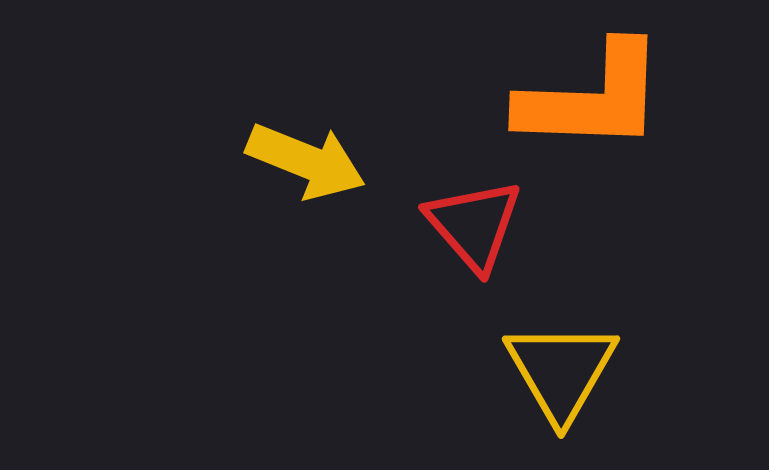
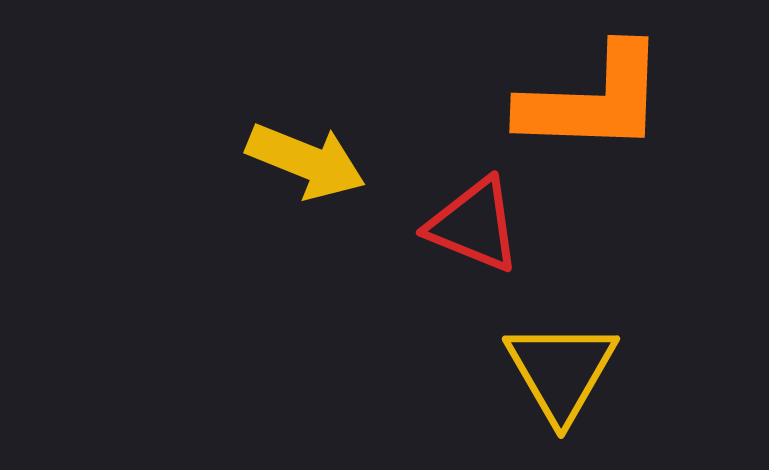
orange L-shape: moved 1 px right, 2 px down
red triangle: rotated 27 degrees counterclockwise
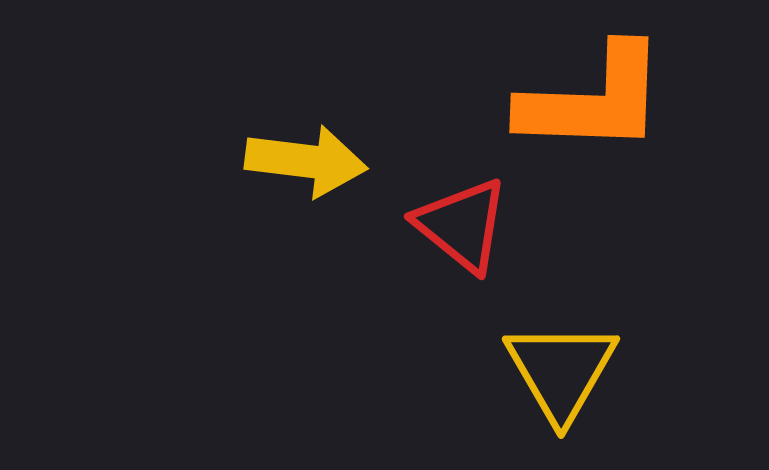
yellow arrow: rotated 15 degrees counterclockwise
red triangle: moved 12 px left; rotated 17 degrees clockwise
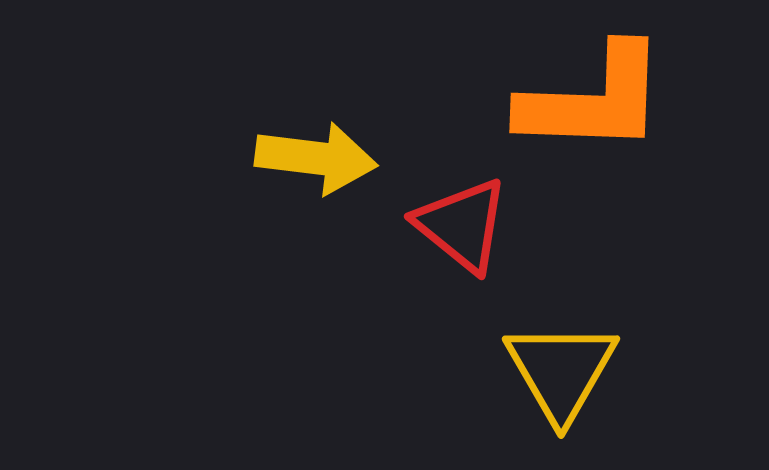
yellow arrow: moved 10 px right, 3 px up
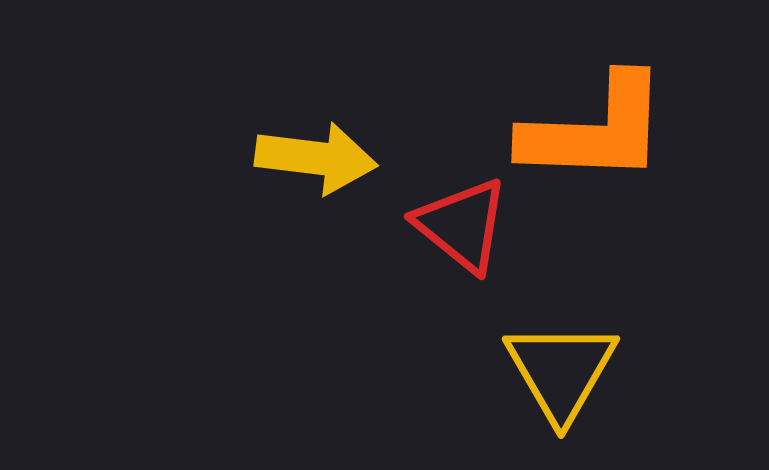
orange L-shape: moved 2 px right, 30 px down
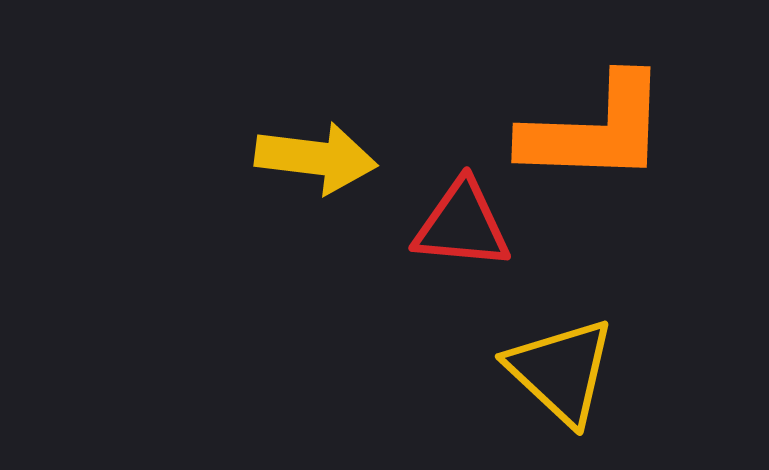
red triangle: rotated 34 degrees counterclockwise
yellow triangle: rotated 17 degrees counterclockwise
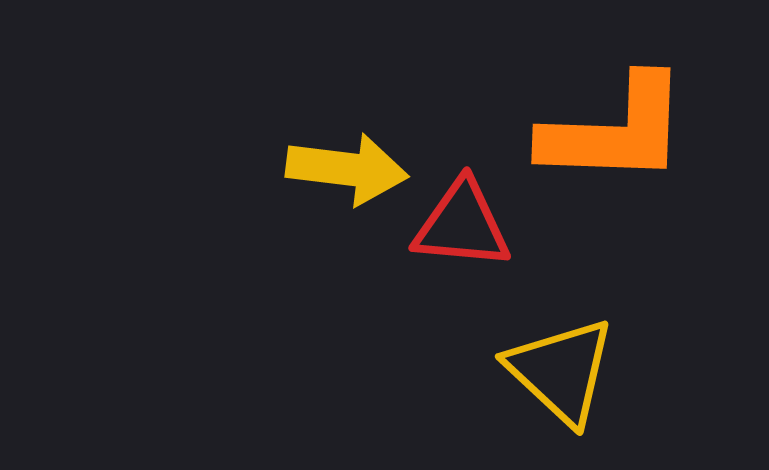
orange L-shape: moved 20 px right, 1 px down
yellow arrow: moved 31 px right, 11 px down
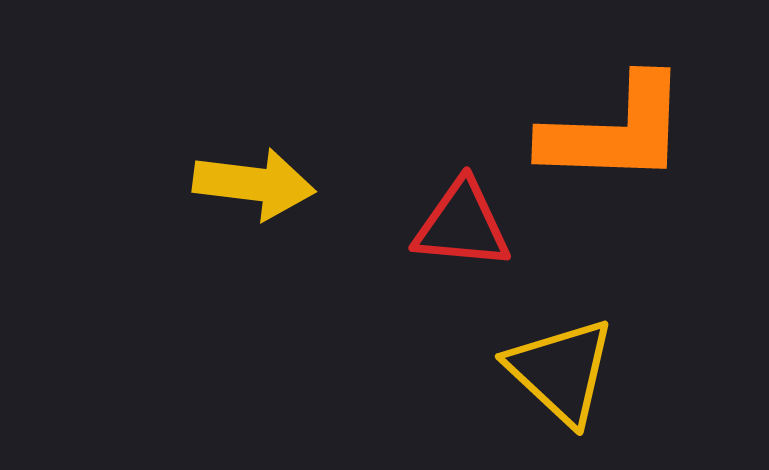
yellow arrow: moved 93 px left, 15 px down
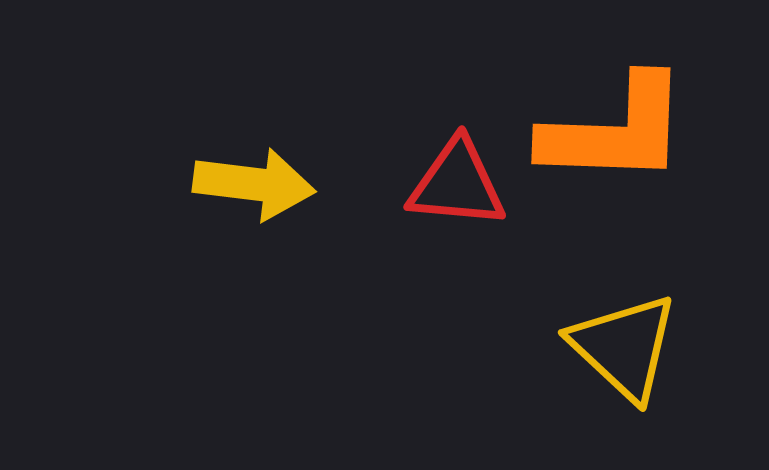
red triangle: moved 5 px left, 41 px up
yellow triangle: moved 63 px right, 24 px up
